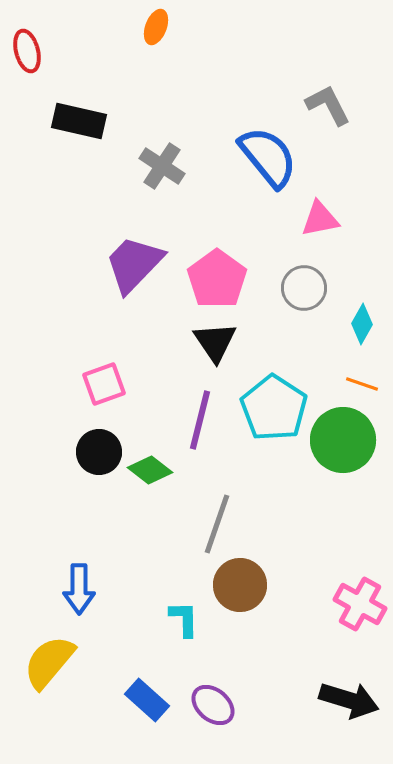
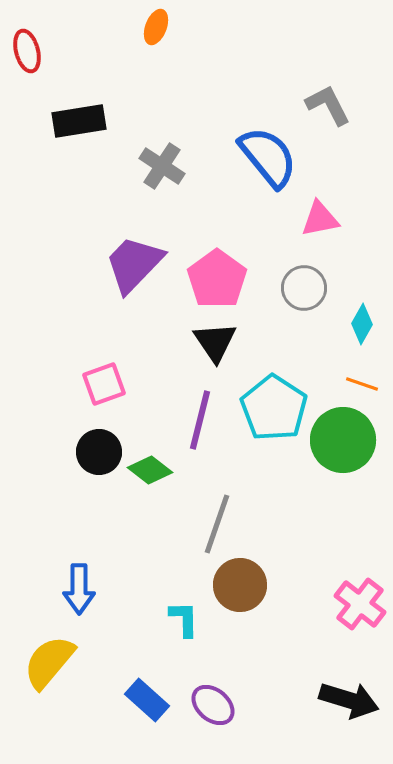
black rectangle: rotated 22 degrees counterclockwise
pink cross: rotated 9 degrees clockwise
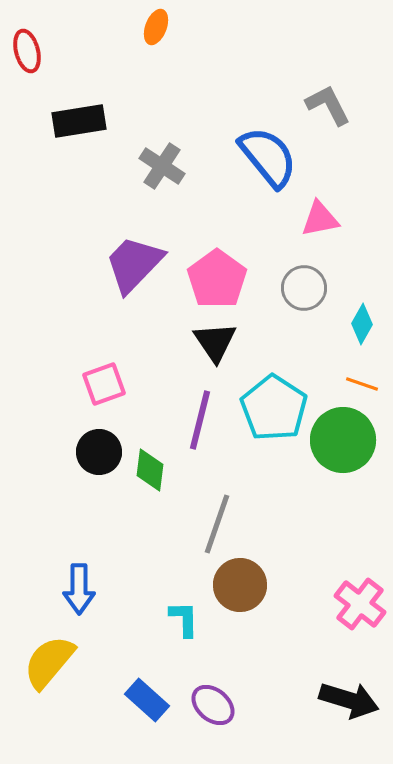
green diamond: rotated 60 degrees clockwise
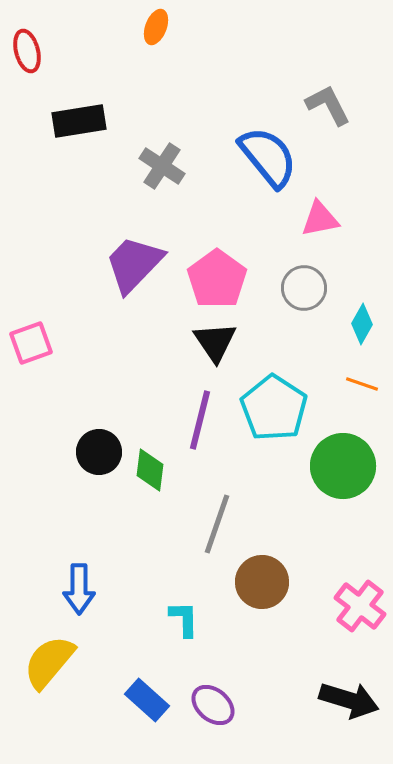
pink square: moved 73 px left, 41 px up
green circle: moved 26 px down
brown circle: moved 22 px right, 3 px up
pink cross: moved 2 px down
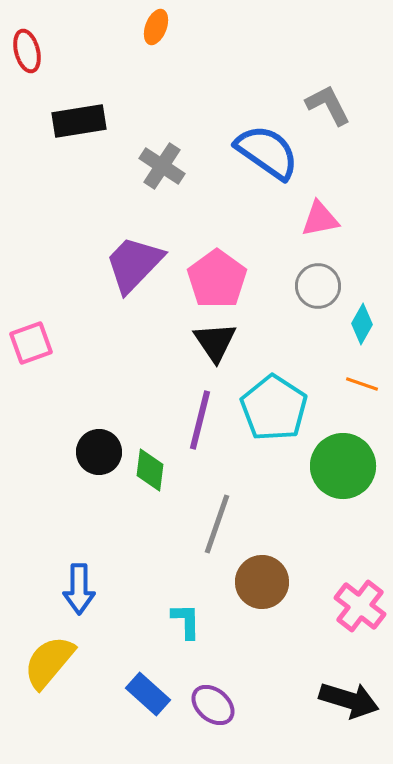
blue semicircle: moved 1 px left, 5 px up; rotated 16 degrees counterclockwise
gray circle: moved 14 px right, 2 px up
cyan L-shape: moved 2 px right, 2 px down
blue rectangle: moved 1 px right, 6 px up
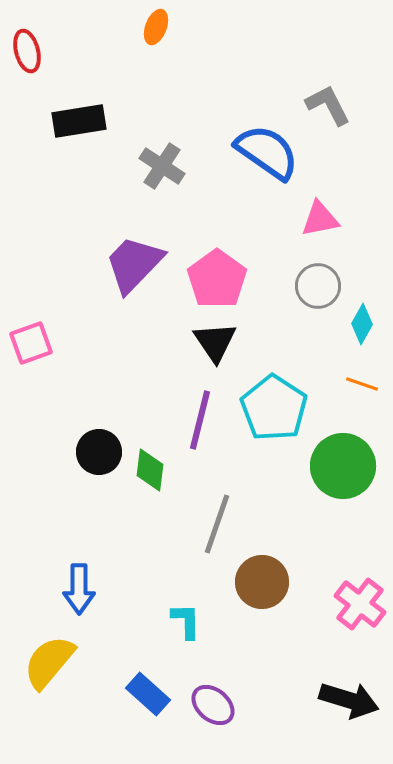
pink cross: moved 2 px up
